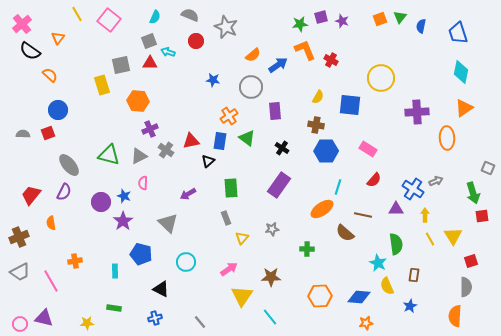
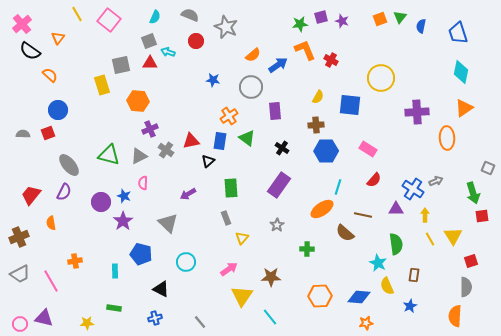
brown cross at (316, 125): rotated 14 degrees counterclockwise
gray star at (272, 229): moved 5 px right, 4 px up; rotated 24 degrees counterclockwise
gray trapezoid at (20, 272): moved 2 px down
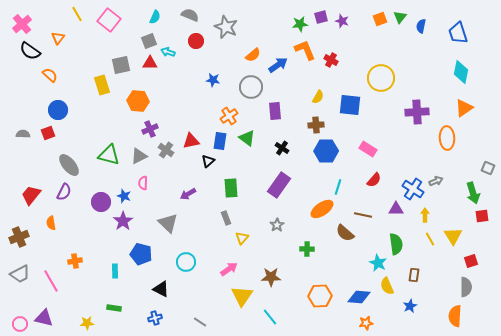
gray line at (200, 322): rotated 16 degrees counterclockwise
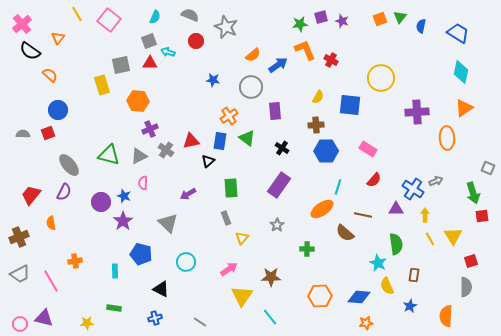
blue trapezoid at (458, 33): rotated 140 degrees clockwise
orange semicircle at (455, 316): moved 9 px left
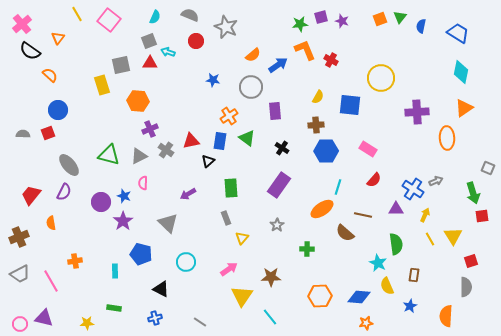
yellow arrow at (425, 215): rotated 24 degrees clockwise
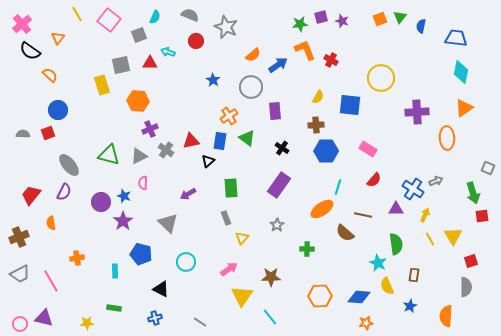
blue trapezoid at (458, 33): moved 2 px left, 5 px down; rotated 25 degrees counterclockwise
gray square at (149, 41): moved 10 px left, 6 px up
blue star at (213, 80): rotated 24 degrees clockwise
orange cross at (75, 261): moved 2 px right, 3 px up
